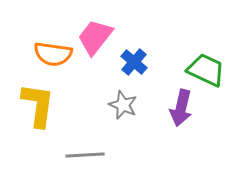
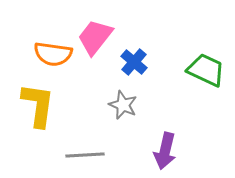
purple arrow: moved 16 px left, 43 px down
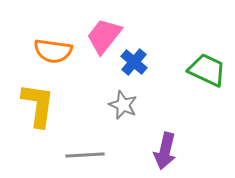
pink trapezoid: moved 9 px right, 1 px up
orange semicircle: moved 3 px up
green trapezoid: moved 1 px right
